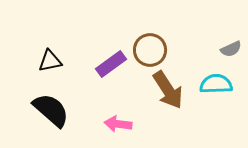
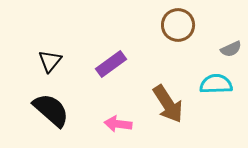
brown circle: moved 28 px right, 25 px up
black triangle: rotated 40 degrees counterclockwise
brown arrow: moved 14 px down
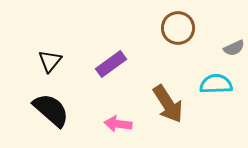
brown circle: moved 3 px down
gray semicircle: moved 3 px right, 1 px up
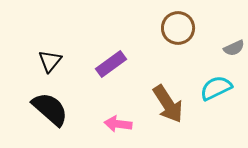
cyan semicircle: moved 4 px down; rotated 24 degrees counterclockwise
black semicircle: moved 1 px left, 1 px up
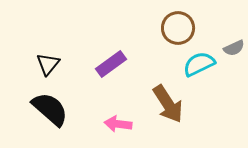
black triangle: moved 2 px left, 3 px down
cyan semicircle: moved 17 px left, 24 px up
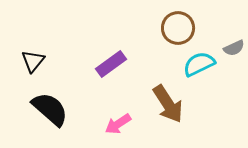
black triangle: moved 15 px left, 3 px up
pink arrow: rotated 40 degrees counterclockwise
